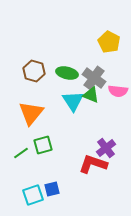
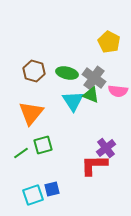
red L-shape: moved 1 px right, 1 px down; rotated 20 degrees counterclockwise
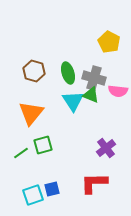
green ellipse: moved 1 px right; rotated 60 degrees clockwise
gray cross: rotated 20 degrees counterclockwise
red L-shape: moved 18 px down
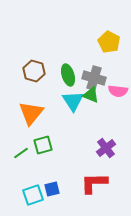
green ellipse: moved 2 px down
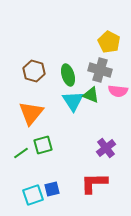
gray cross: moved 6 px right, 8 px up
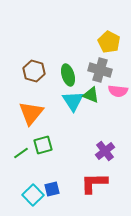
purple cross: moved 1 px left, 3 px down
cyan square: rotated 25 degrees counterclockwise
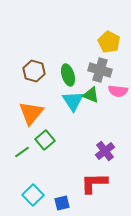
green square: moved 2 px right, 5 px up; rotated 24 degrees counterclockwise
green line: moved 1 px right, 1 px up
blue square: moved 10 px right, 14 px down
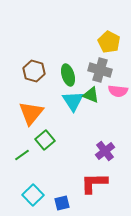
green line: moved 3 px down
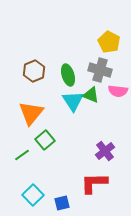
brown hexagon: rotated 20 degrees clockwise
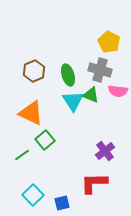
orange triangle: rotated 44 degrees counterclockwise
